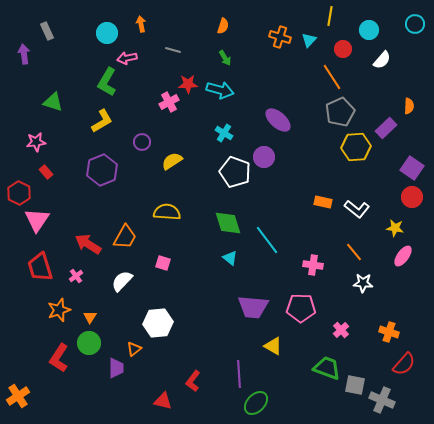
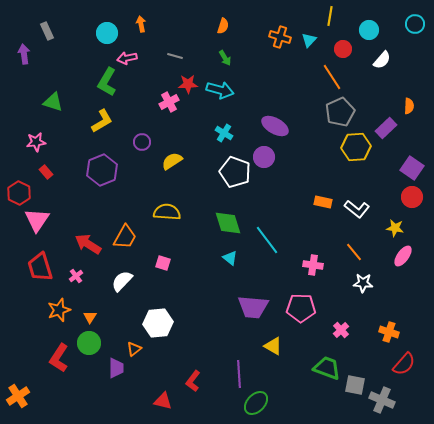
gray line at (173, 50): moved 2 px right, 6 px down
purple ellipse at (278, 120): moved 3 px left, 6 px down; rotated 12 degrees counterclockwise
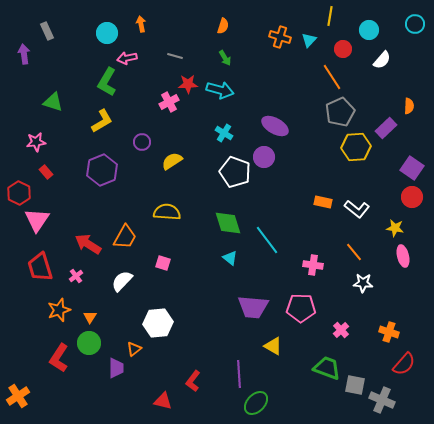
pink ellipse at (403, 256): rotated 50 degrees counterclockwise
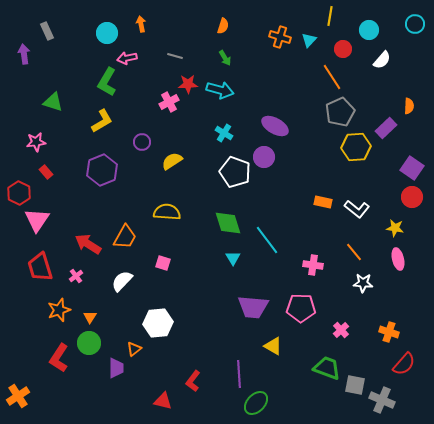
pink ellipse at (403, 256): moved 5 px left, 3 px down
cyan triangle at (230, 258): moved 3 px right; rotated 21 degrees clockwise
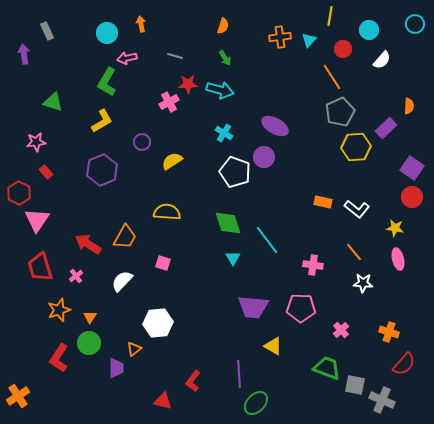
orange cross at (280, 37): rotated 25 degrees counterclockwise
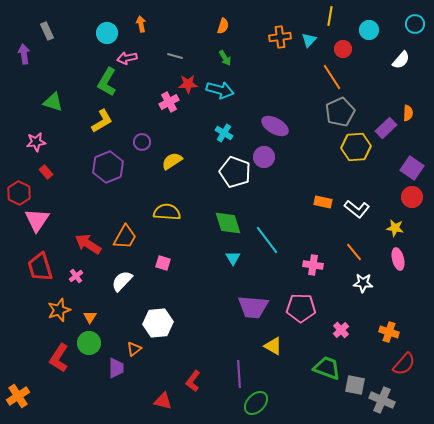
white semicircle at (382, 60): moved 19 px right
orange semicircle at (409, 106): moved 1 px left, 7 px down
purple hexagon at (102, 170): moved 6 px right, 3 px up
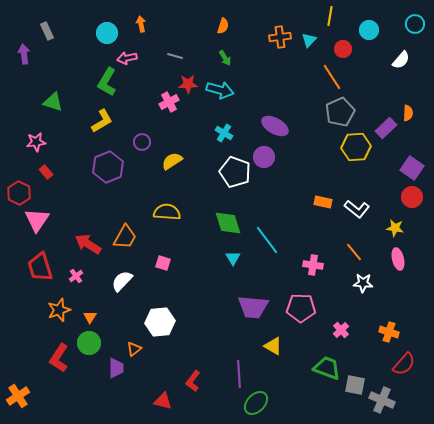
white hexagon at (158, 323): moved 2 px right, 1 px up
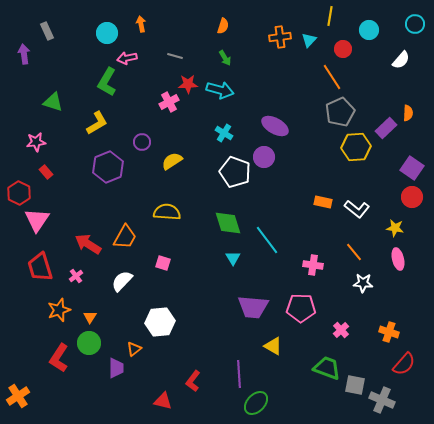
yellow L-shape at (102, 121): moved 5 px left, 2 px down
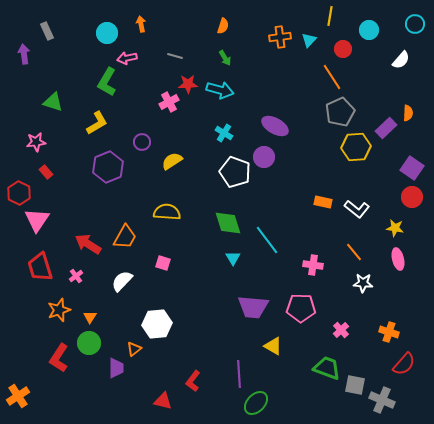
white hexagon at (160, 322): moved 3 px left, 2 px down
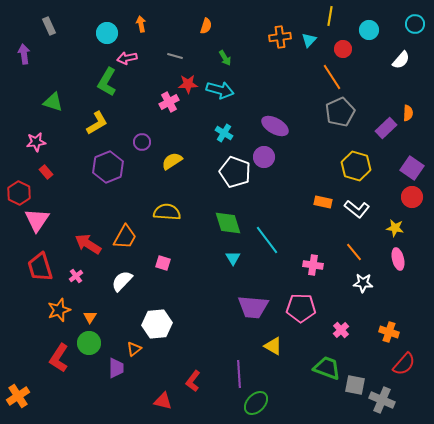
orange semicircle at (223, 26): moved 17 px left
gray rectangle at (47, 31): moved 2 px right, 5 px up
yellow hexagon at (356, 147): moved 19 px down; rotated 20 degrees clockwise
